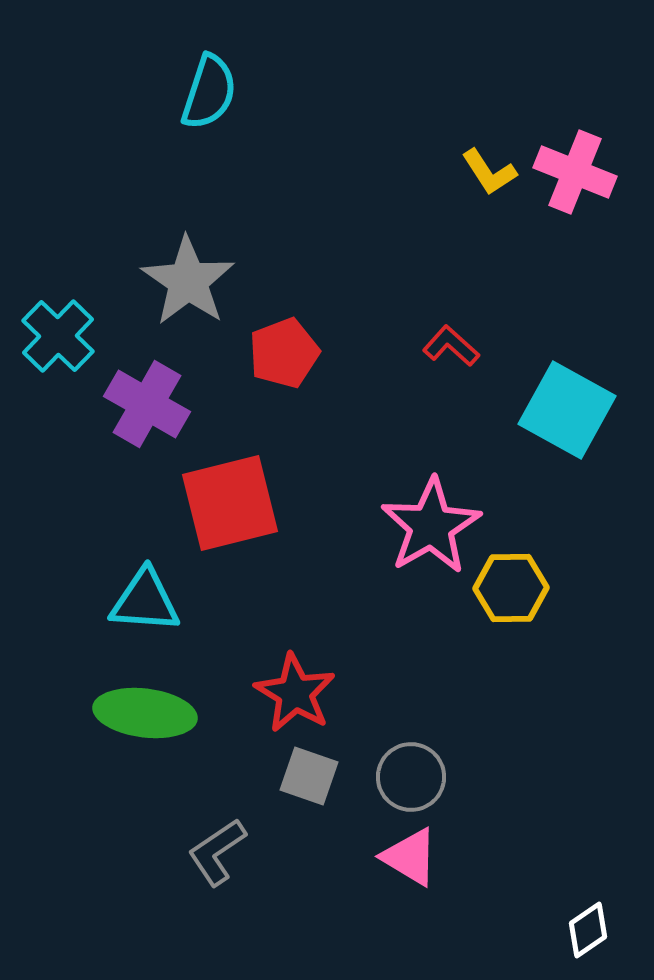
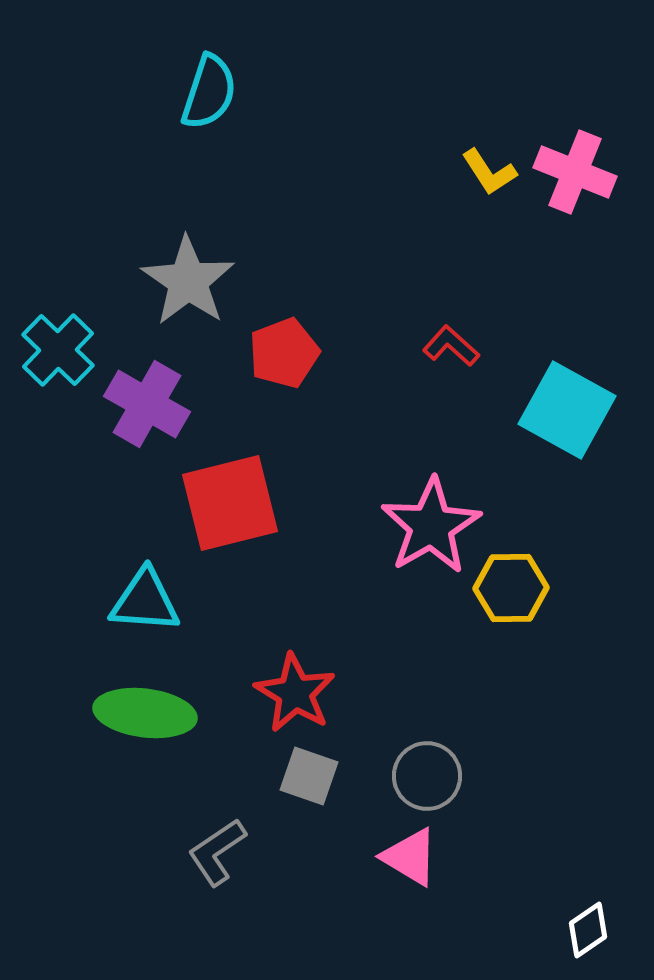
cyan cross: moved 14 px down
gray circle: moved 16 px right, 1 px up
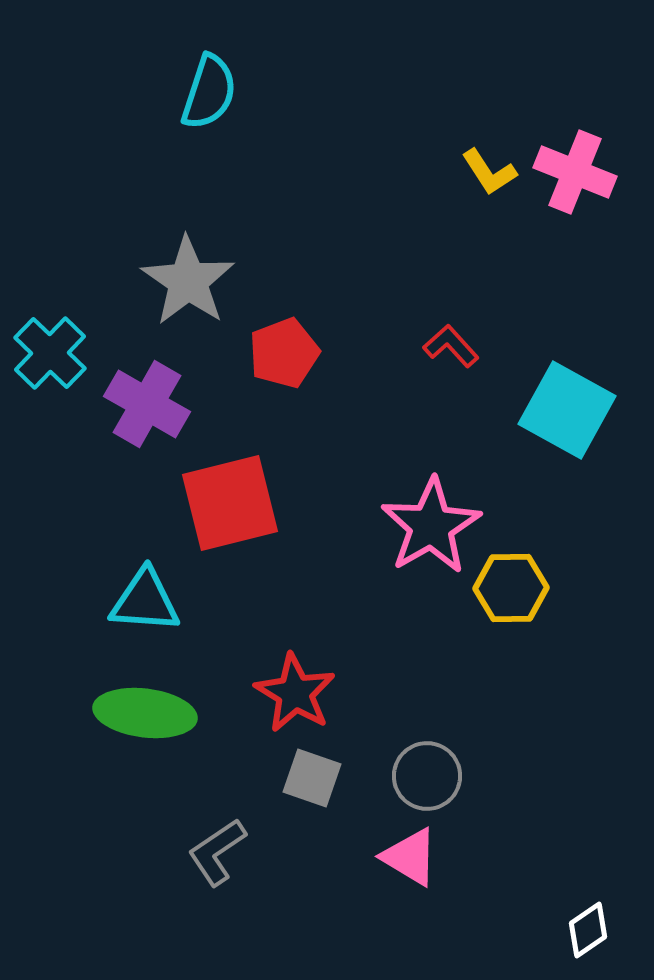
red L-shape: rotated 6 degrees clockwise
cyan cross: moved 8 px left, 3 px down
gray square: moved 3 px right, 2 px down
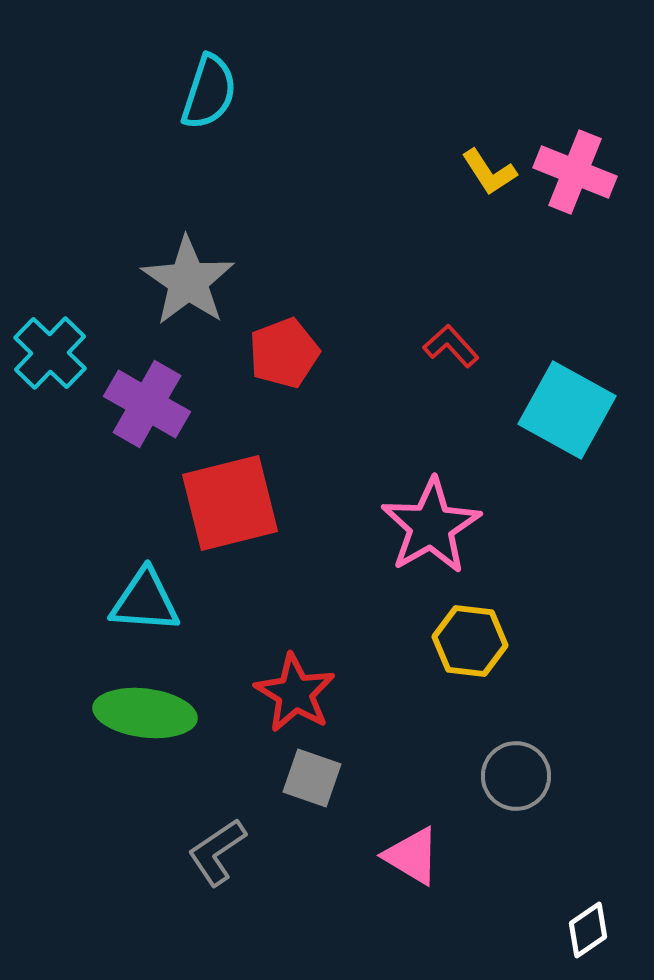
yellow hexagon: moved 41 px left, 53 px down; rotated 8 degrees clockwise
gray circle: moved 89 px right
pink triangle: moved 2 px right, 1 px up
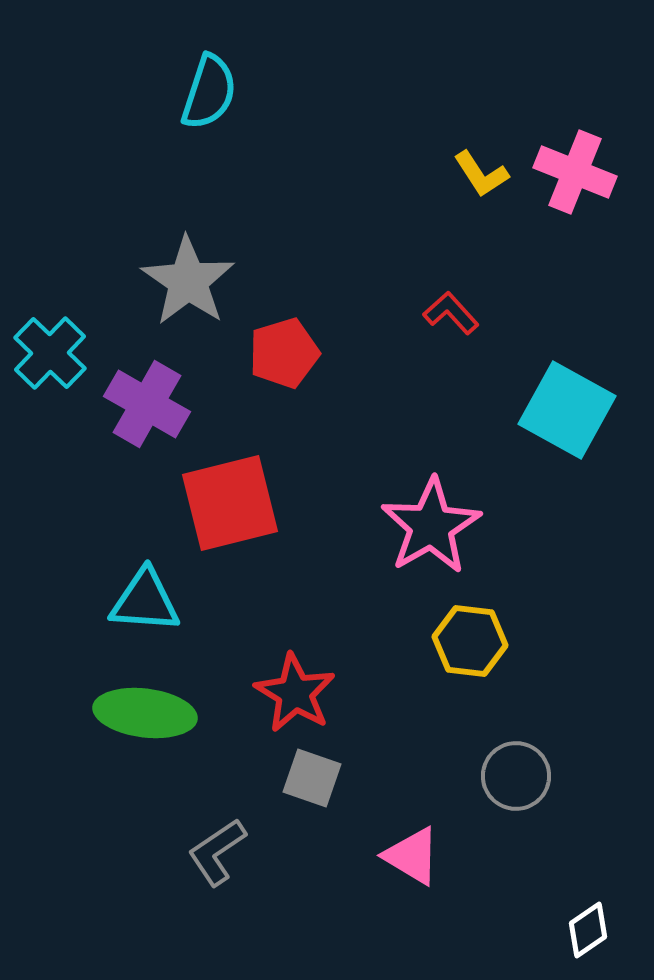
yellow L-shape: moved 8 px left, 2 px down
red L-shape: moved 33 px up
red pentagon: rotated 4 degrees clockwise
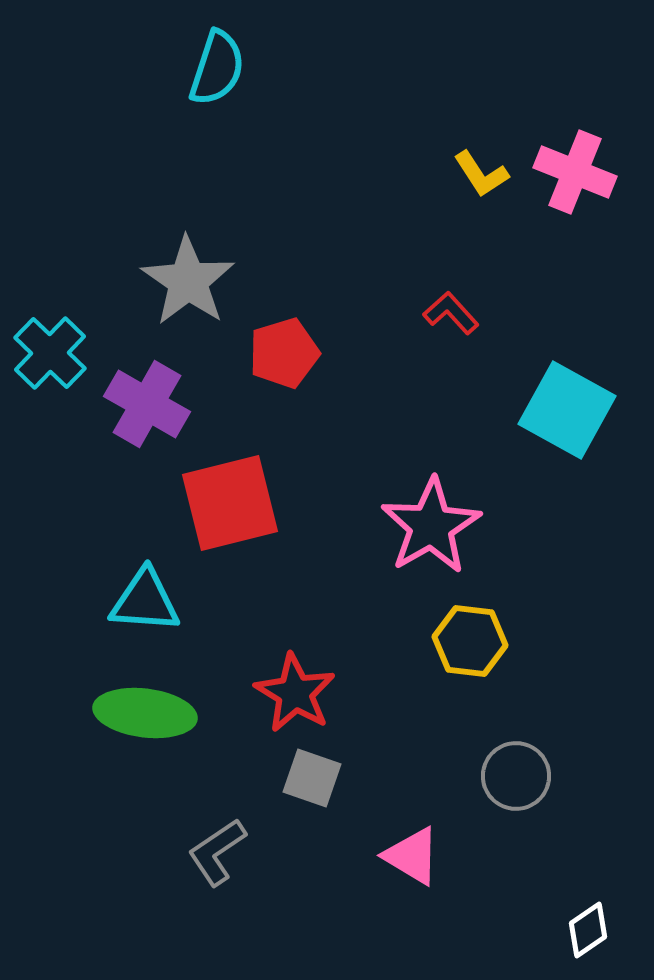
cyan semicircle: moved 8 px right, 24 px up
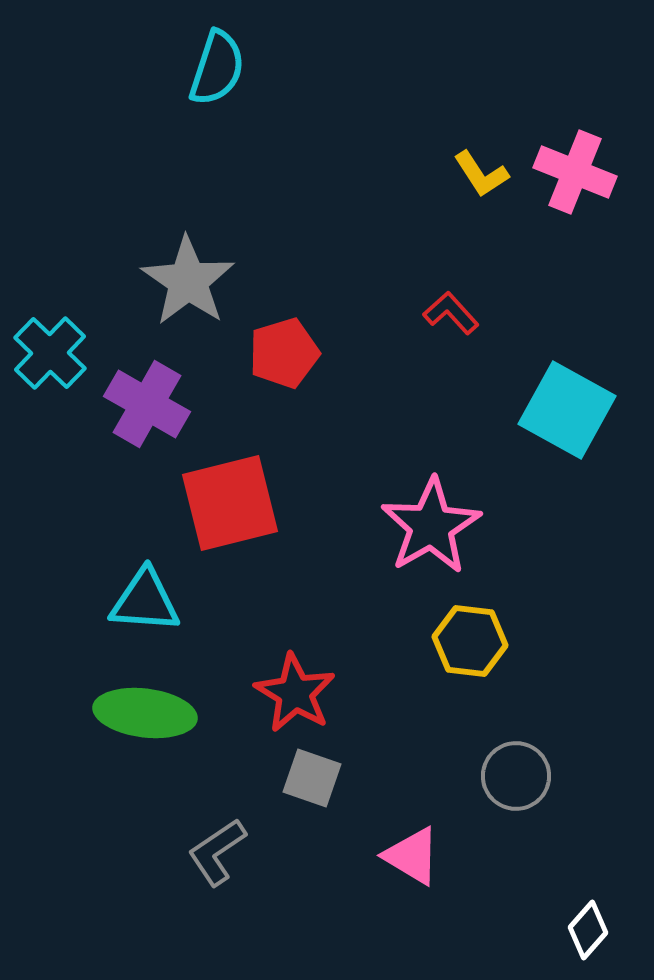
white diamond: rotated 14 degrees counterclockwise
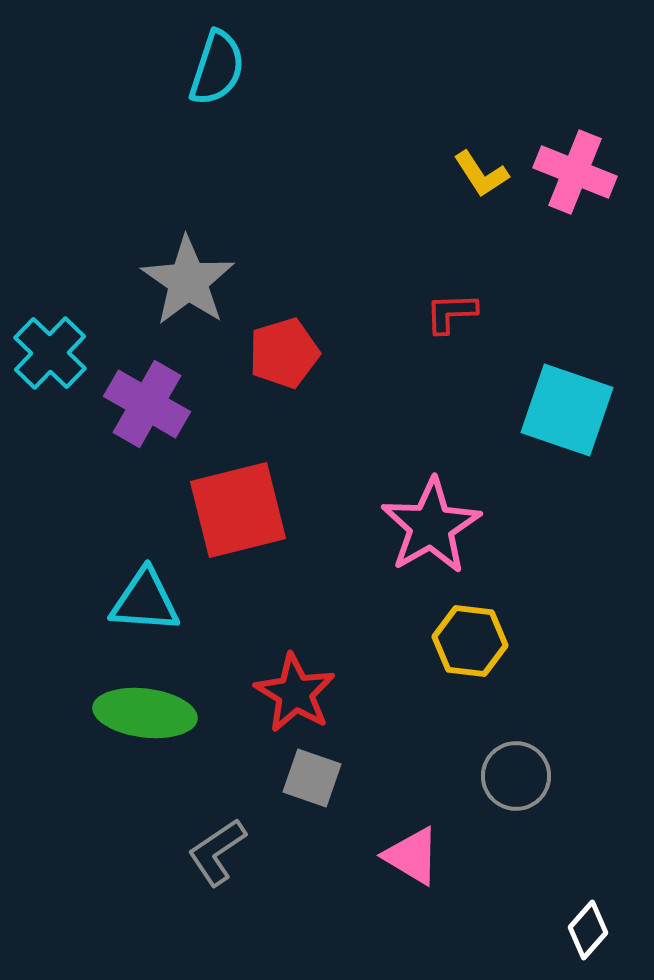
red L-shape: rotated 50 degrees counterclockwise
cyan square: rotated 10 degrees counterclockwise
red square: moved 8 px right, 7 px down
